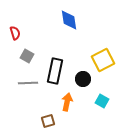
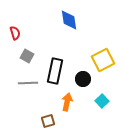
cyan square: rotated 16 degrees clockwise
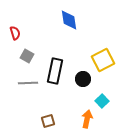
orange arrow: moved 20 px right, 17 px down
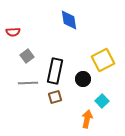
red semicircle: moved 2 px left, 1 px up; rotated 104 degrees clockwise
gray square: rotated 24 degrees clockwise
brown square: moved 7 px right, 24 px up
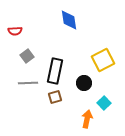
red semicircle: moved 2 px right, 1 px up
black circle: moved 1 px right, 4 px down
cyan square: moved 2 px right, 2 px down
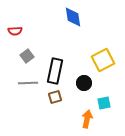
blue diamond: moved 4 px right, 3 px up
cyan square: rotated 32 degrees clockwise
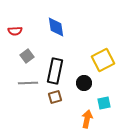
blue diamond: moved 17 px left, 10 px down
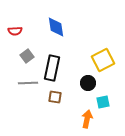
black rectangle: moved 3 px left, 3 px up
black circle: moved 4 px right
brown square: rotated 24 degrees clockwise
cyan square: moved 1 px left, 1 px up
